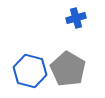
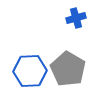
blue hexagon: rotated 16 degrees counterclockwise
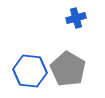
blue hexagon: rotated 8 degrees clockwise
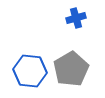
gray pentagon: moved 3 px right; rotated 12 degrees clockwise
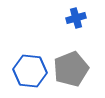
gray pentagon: rotated 8 degrees clockwise
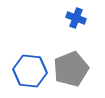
blue cross: rotated 36 degrees clockwise
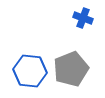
blue cross: moved 7 px right
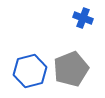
blue hexagon: rotated 20 degrees counterclockwise
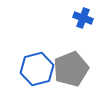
blue hexagon: moved 7 px right, 2 px up
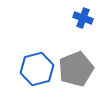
gray pentagon: moved 5 px right
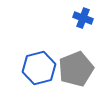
blue hexagon: moved 2 px right, 1 px up
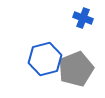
blue hexagon: moved 6 px right, 9 px up
